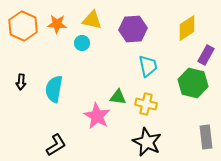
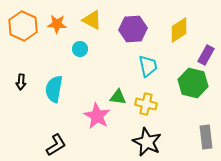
yellow triangle: rotated 15 degrees clockwise
yellow diamond: moved 8 px left, 2 px down
cyan circle: moved 2 px left, 6 px down
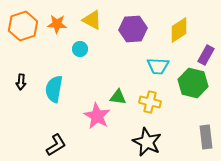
orange hexagon: rotated 16 degrees clockwise
cyan trapezoid: moved 10 px right; rotated 105 degrees clockwise
yellow cross: moved 4 px right, 2 px up
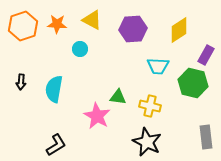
yellow cross: moved 4 px down
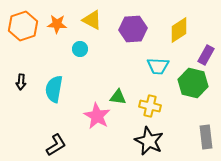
black star: moved 2 px right, 1 px up
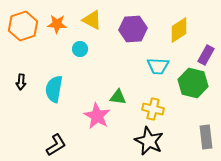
yellow cross: moved 3 px right, 3 px down
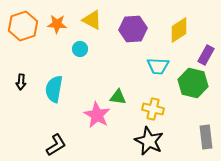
pink star: moved 1 px up
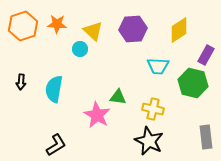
yellow triangle: moved 1 px right, 11 px down; rotated 15 degrees clockwise
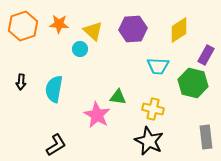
orange star: moved 2 px right
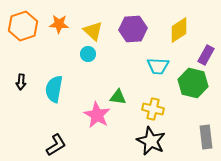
cyan circle: moved 8 px right, 5 px down
black star: moved 2 px right
